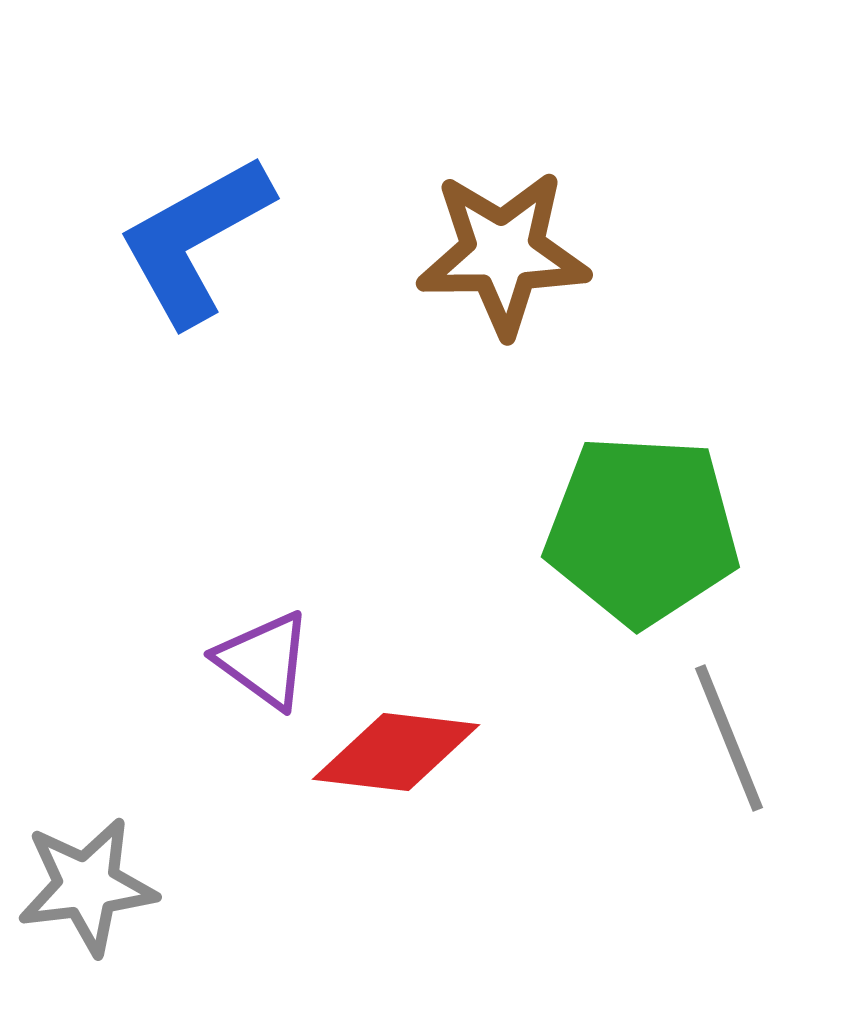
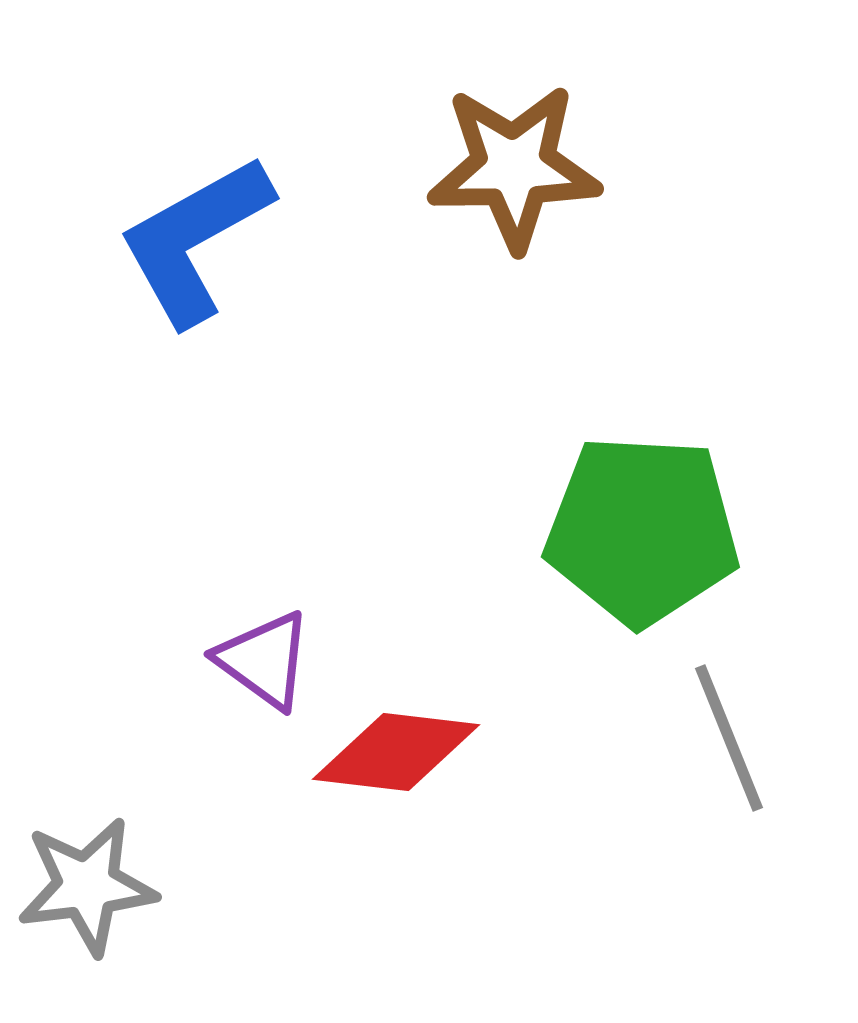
brown star: moved 11 px right, 86 px up
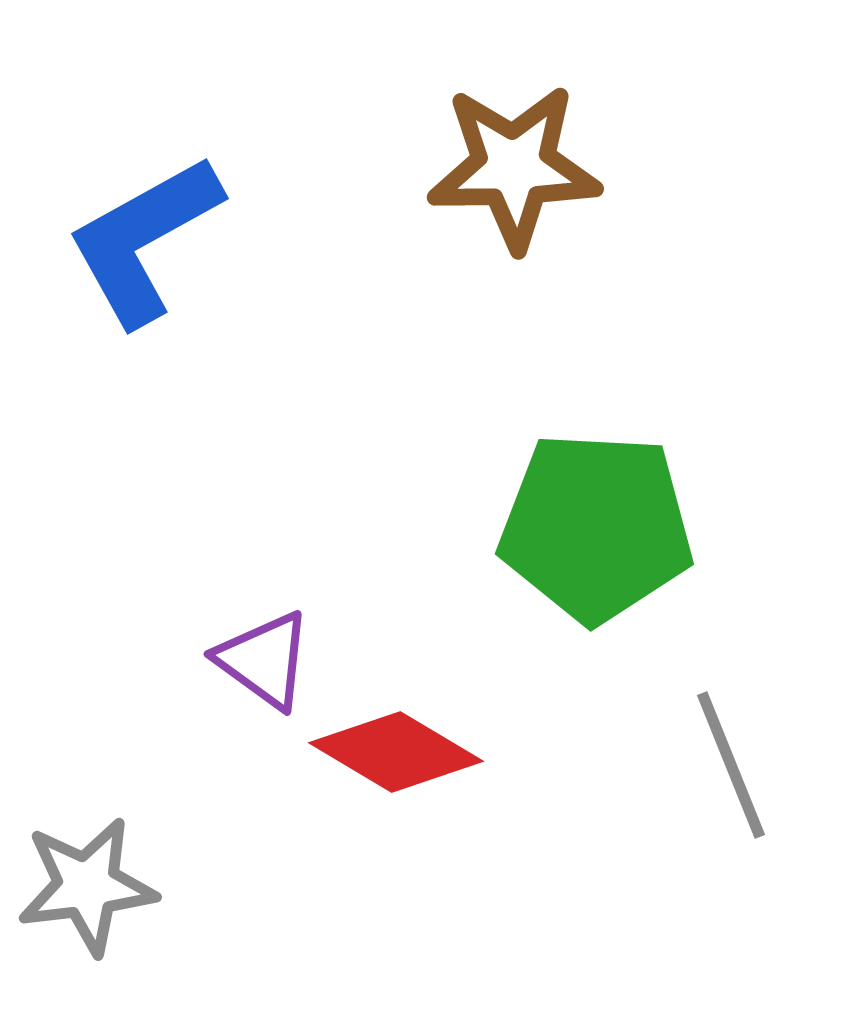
blue L-shape: moved 51 px left
green pentagon: moved 46 px left, 3 px up
gray line: moved 2 px right, 27 px down
red diamond: rotated 24 degrees clockwise
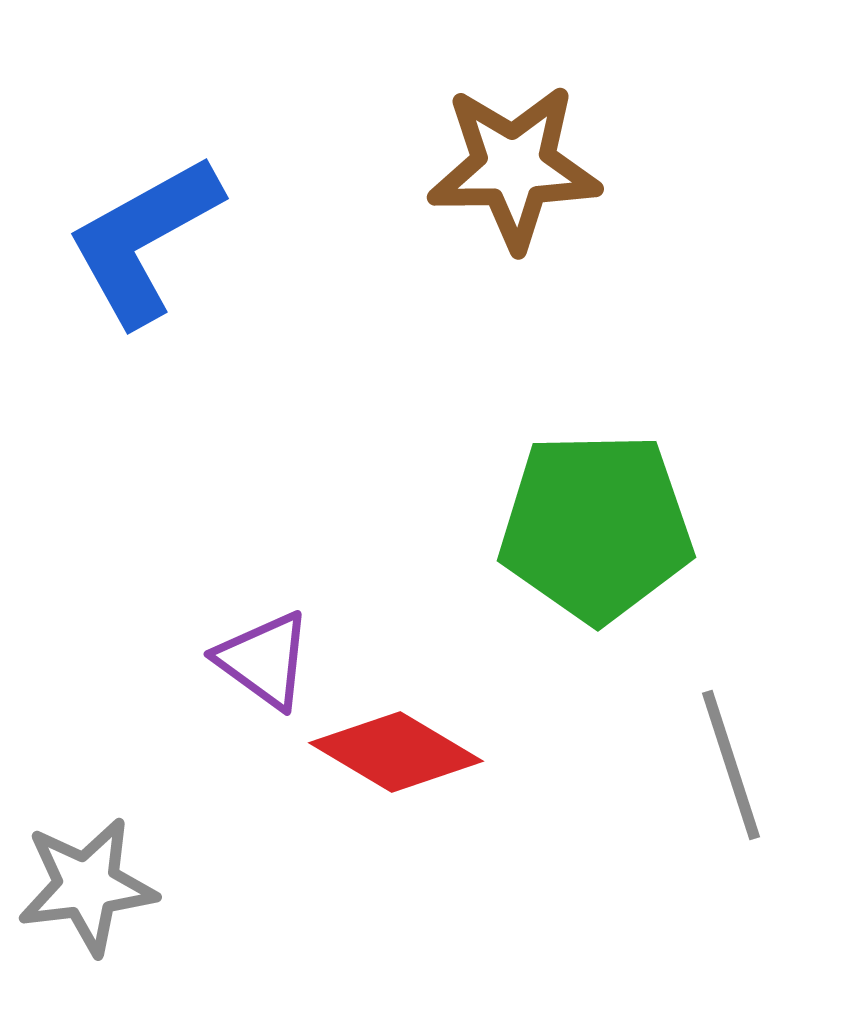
green pentagon: rotated 4 degrees counterclockwise
gray line: rotated 4 degrees clockwise
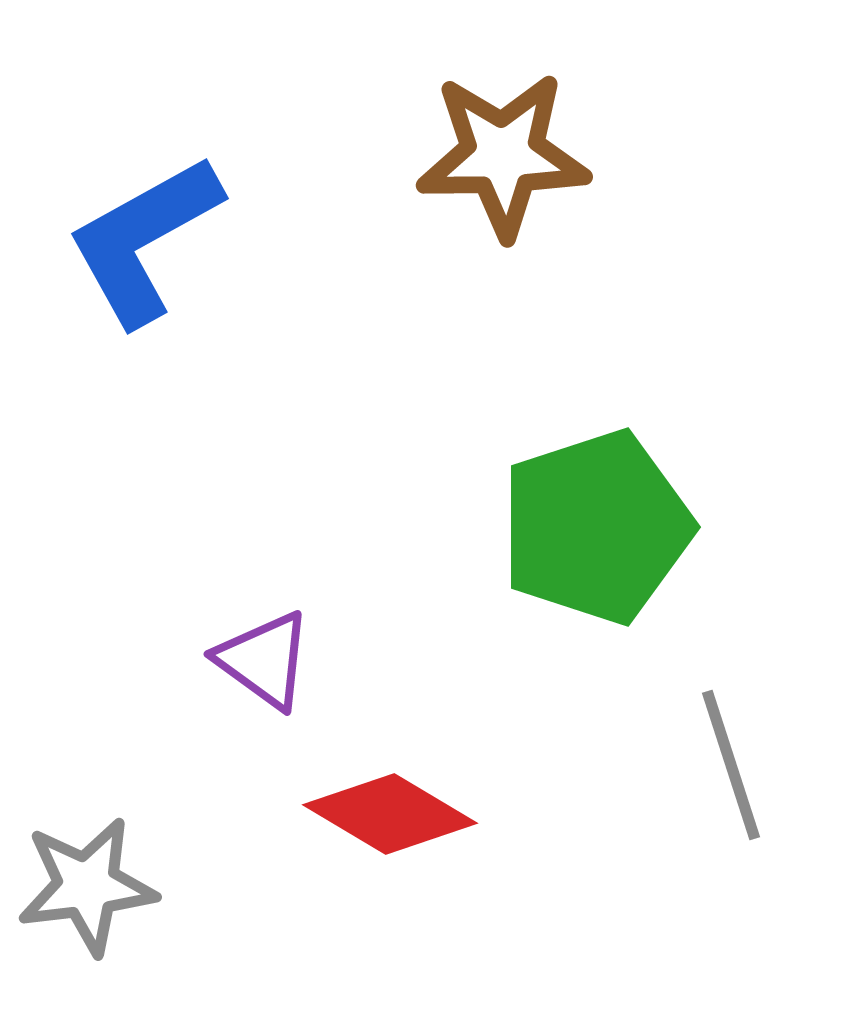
brown star: moved 11 px left, 12 px up
green pentagon: rotated 17 degrees counterclockwise
red diamond: moved 6 px left, 62 px down
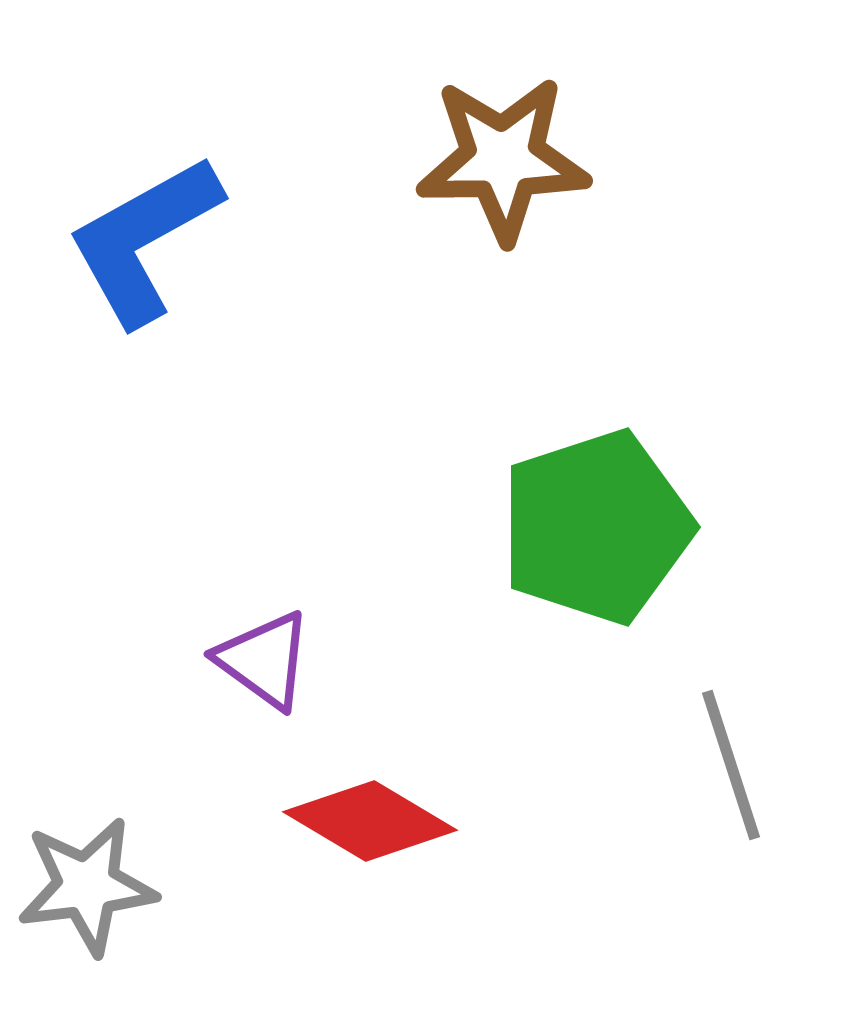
brown star: moved 4 px down
red diamond: moved 20 px left, 7 px down
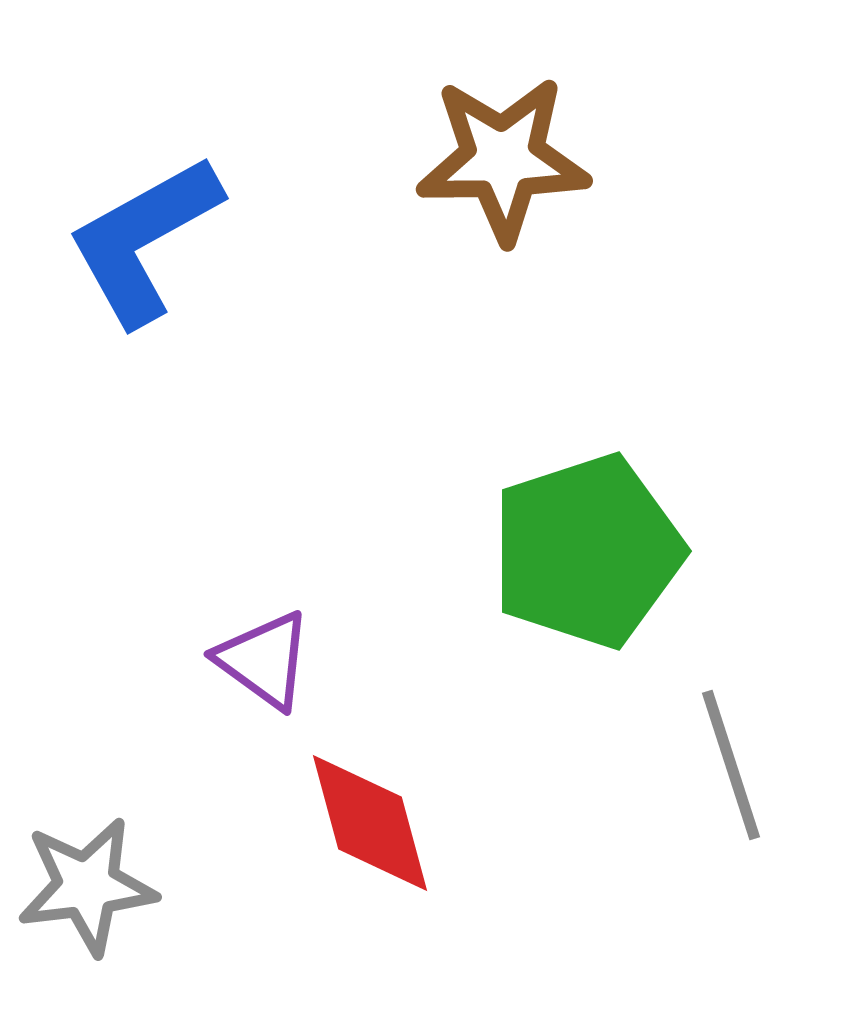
green pentagon: moved 9 px left, 24 px down
red diamond: moved 2 px down; rotated 44 degrees clockwise
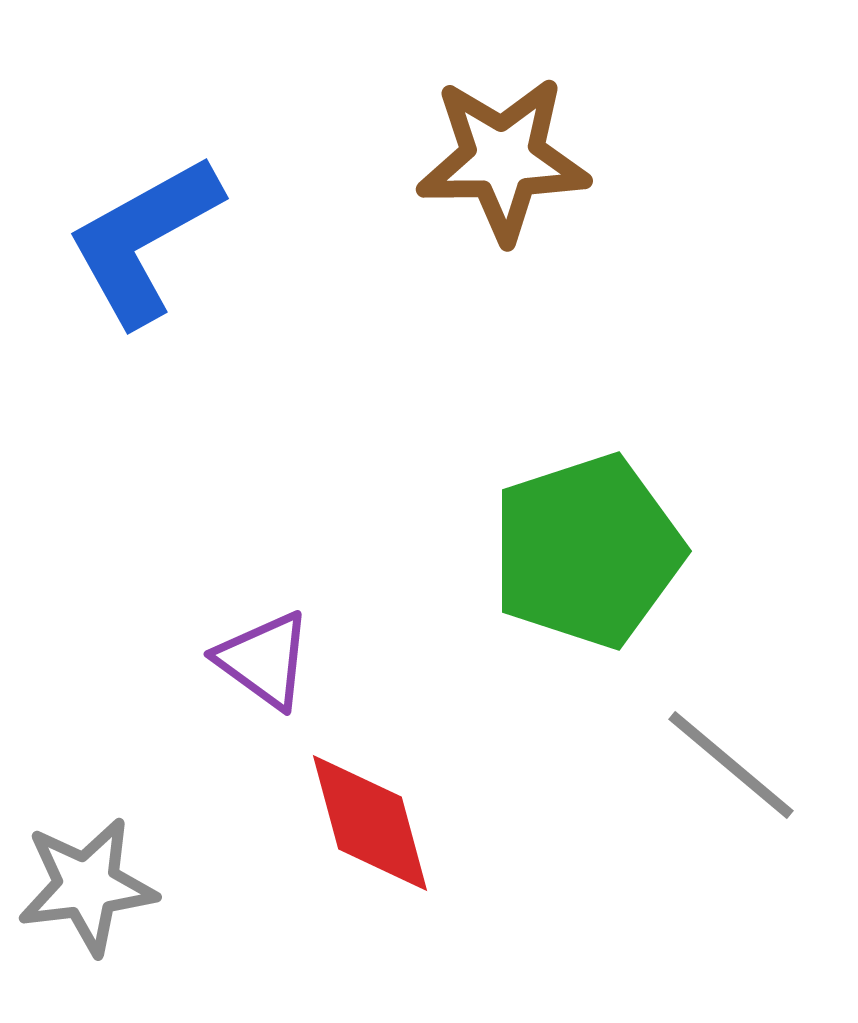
gray line: rotated 32 degrees counterclockwise
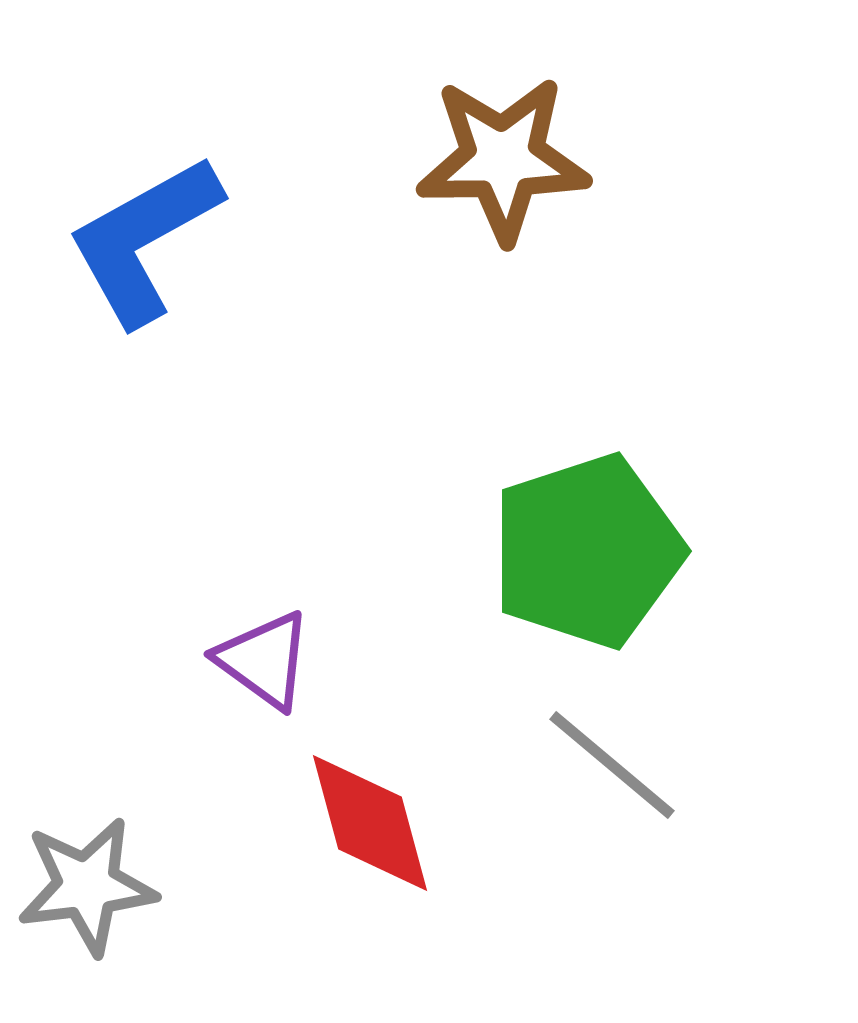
gray line: moved 119 px left
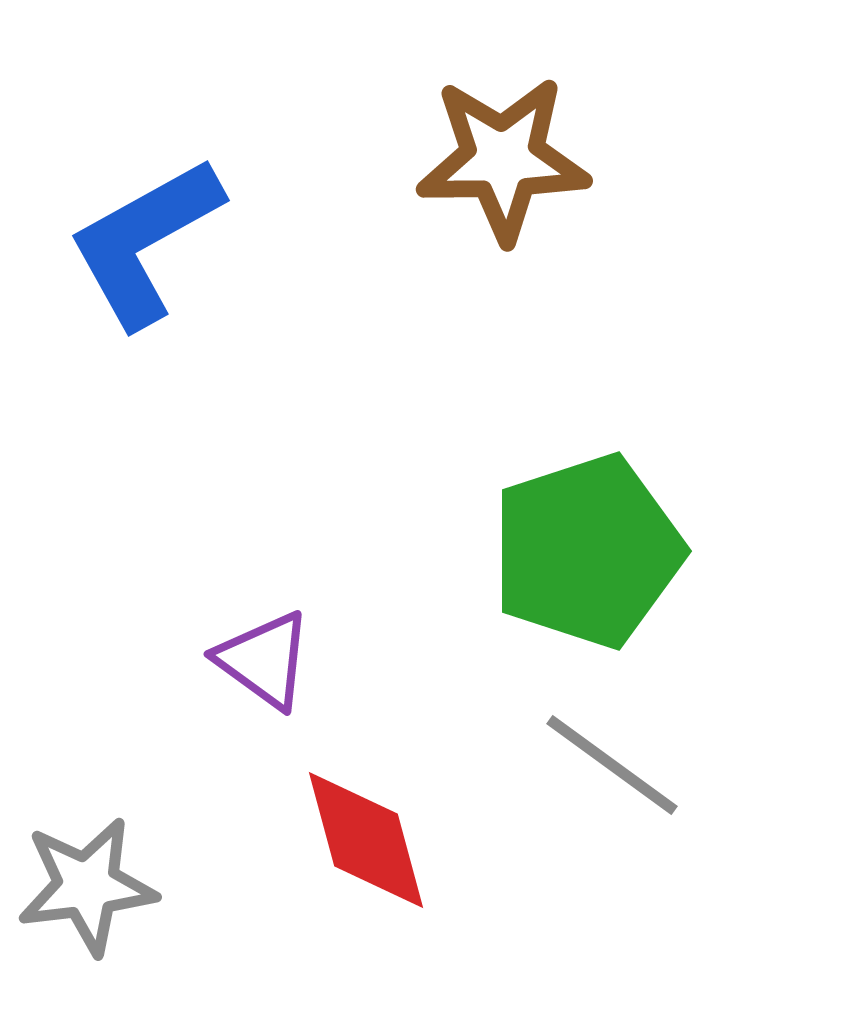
blue L-shape: moved 1 px right, 2 px down
gray line: rotated 4 degrees counterclockwise
red diamond: moved 4 px left, 17 px down
